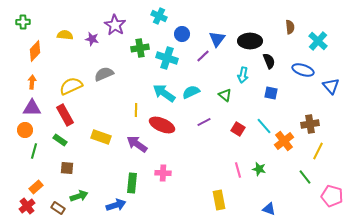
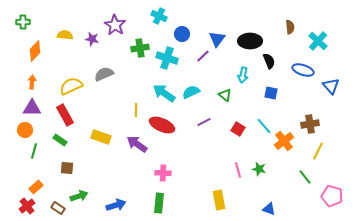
green rectangle at (132, 183): moved 27 px right, 20 px down
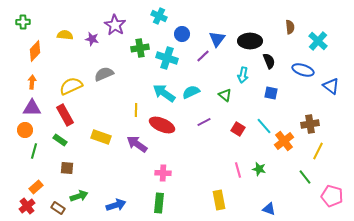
blue triangle at (331, 86): rotated 12 degrees counterclockwise
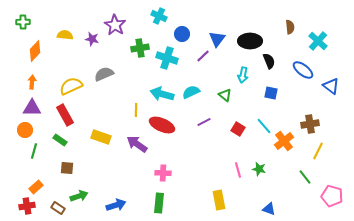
blue ellipse at (303, 70): rotated 20 degrees clockwise
cyan arrow at (164, 93): moved 2 px left, 1 px down; rotated 20 degrees counterclockwise
red cross at (27, 206): rotated 28 degrees clockwise
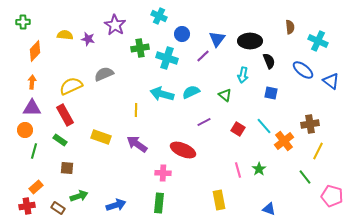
purple star at (92, 39): moved 4 px left
cyan cross at (318, 41): rotated 18 degrees counterclockwise
blue triangle at (331, 86): moved 5 px up
red ellipse at (162, 125): moved 21 px right, 25 px down
green star at (259, 169): rotated 24 degrees clockwise
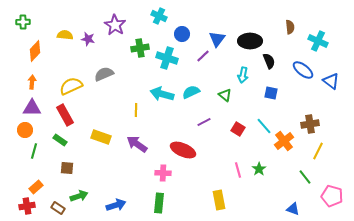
blue triangle at (269, 209): moved 24 px right
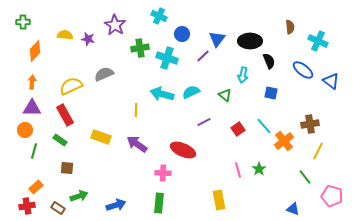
red square at (238, 129): rotated 24 degrees clockwise
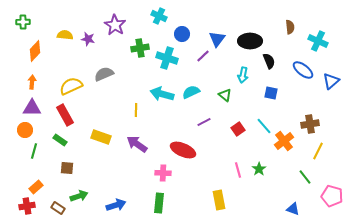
blue triangle at (331, 81): rotated 42 degrees clockwise
